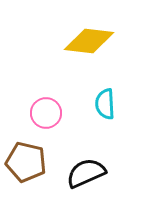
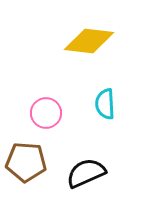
brown pentagon: rotated 9 degrees counterclockwise
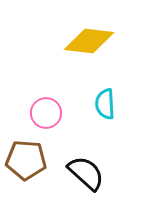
brown pentagon: moved 2 px up
black semicircle: rotated 66 degrees clockwise
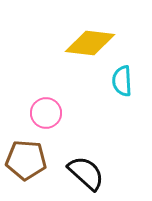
yellow diamond: moved 1 px right, 2 px down
cyan semicircle: moved 17 px right, 23 px up
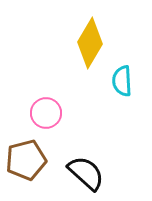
yellow diamond: rotated 66 degrees counterclockwise
brown pentagon: rotated 18 degrees counterclockwise
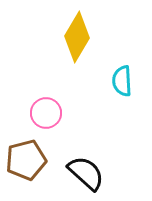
yellow diamond: moved 13 px left, 6 px up
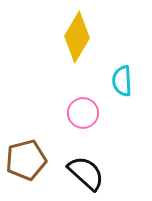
pink circle: moved 37 px right
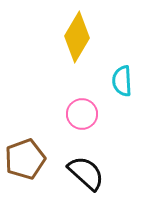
pink circle: moved 1 px left, 1 px down
brown pentagon: moved 1 px left, 1 px up; rotated 6 degrees counterclockwise
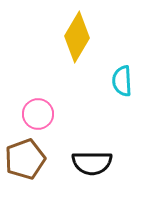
pink circle: moved 44 px left
black semicircle: moved 6 px right, 10 px up; rotated 138 degrees clockwise
